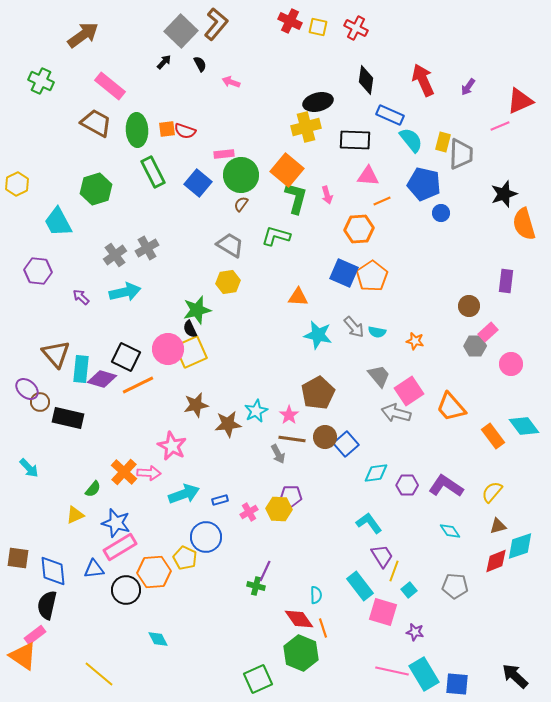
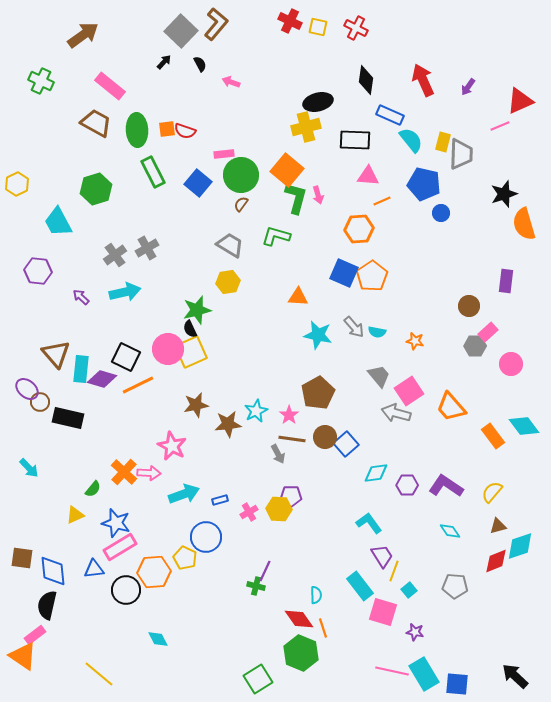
pink arrow at (327, 195): moved 9 px left
brown square at (18, 558): moved 4 px right
green square at (258, 679): rotated 8 degrees counterclockwise
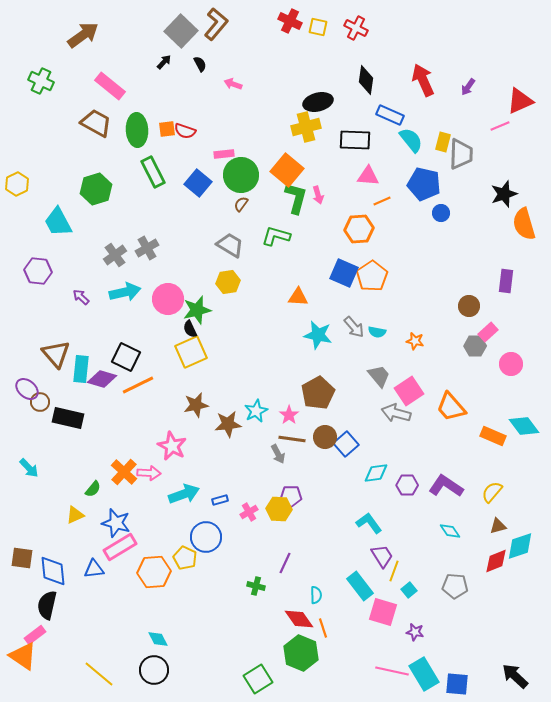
pink arrow at (231, 82): moved 2 px right, 2 px down
pink circle at (168, 349): moved 50 px up
orange rectangle at (493, 436): rotated 30 degrees counterclockwise
purple line at (265, 571): moved 20 px right, 8 px up
black circle at (126, 590): moved 28 px right, 80 px down
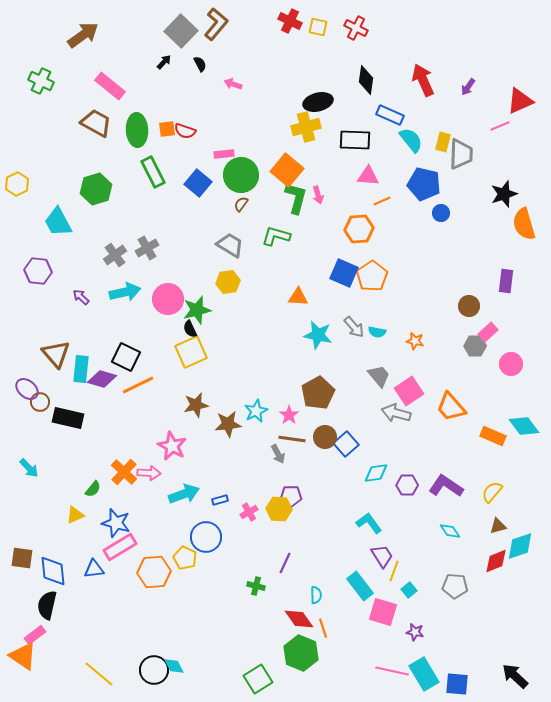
cyan diamond at (158, 639): moved 16 px right, 27 px down
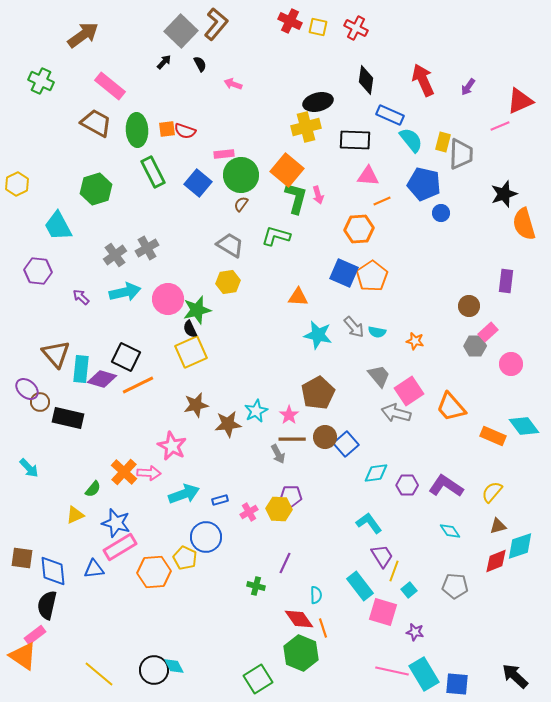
cyan trapezoid at (58, 222): moved 4 px down
brown line at (292, 439): rotated 8 degrees counterclockwise
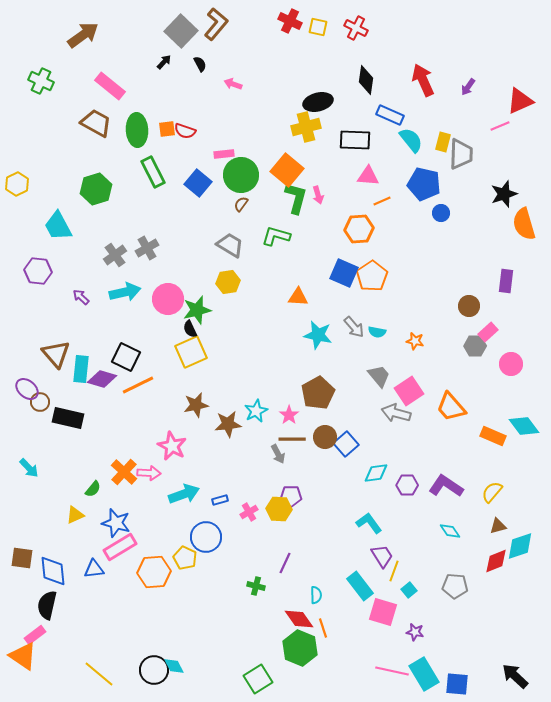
green hexagon at (301, 653): moved 1 px left, 5 px up
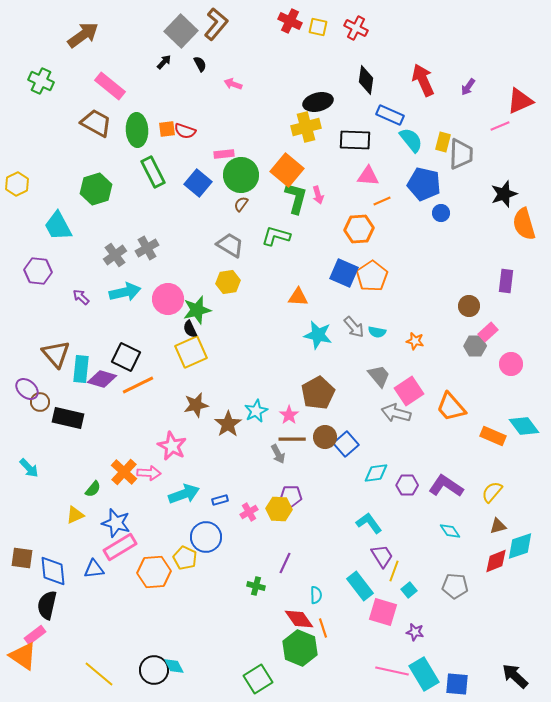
brown star at (228, 424): rotated 28 degrees counterclockwise
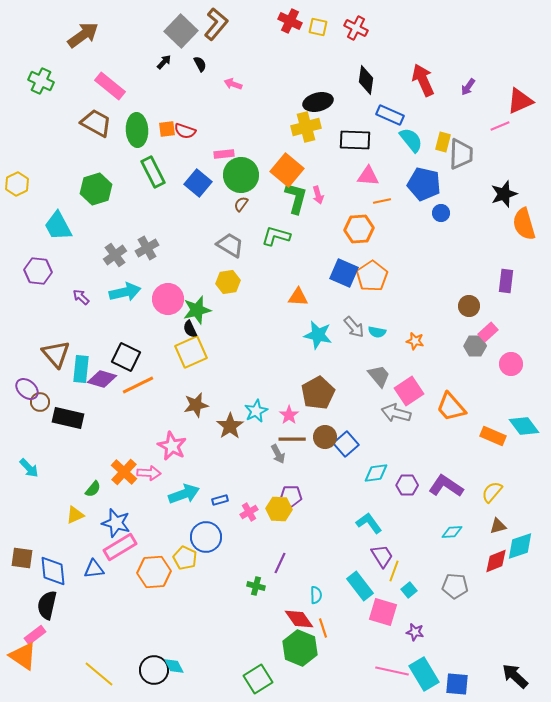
orange line at (382, 201): rotated 12 degrees clockwise
brown star at (228, 424): moved 2 px right, 2 px down
cyan diamond at (450, 531): moved 2 px right, 1 px down; rotated 60 degrees counterclockwise
purple line at (285, 563): moved 5 px left
